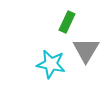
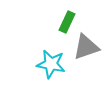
gray triangle: moved 3 px up; rotated 40 degrees clockwise
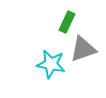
gray triangle: moved 3 px left, 2 px down
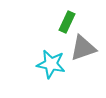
gray triangle: moved 1 px up
